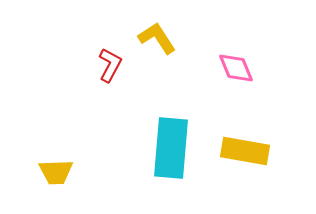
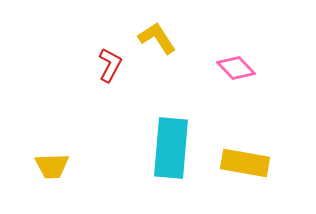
pink diamond: rotated 21 degrees counterclockwise
yellow rectangle: moved 12 px down
yellow trapezoid: moved 4 px left, 6 px up
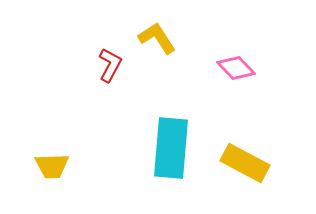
yellow rectangle: rotated 18 degrees clockwise
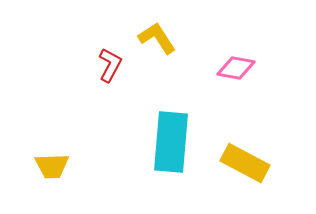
pink diamond: rotated 36 degrees counterclockwise
cyan rectangle: moved 6 px up
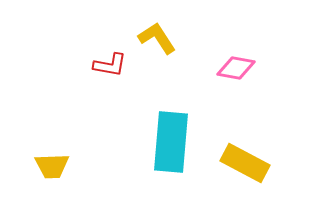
red L-shape: rotated 72 degrees clockwise
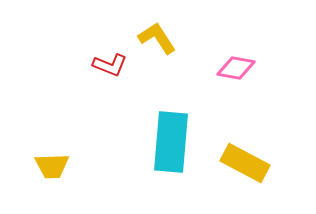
red L-shape: rotated 12 degrees clockwise
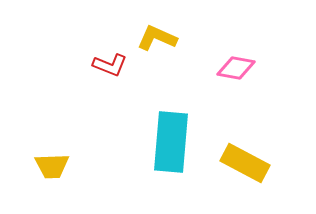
yellow L-shape: rotated 33 degrees counterclockwise
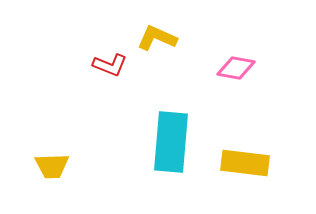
yellow rectangle: rotated 21 degrees counterclockwise
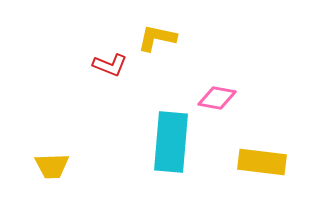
yellow L-shape: rotated 12 degrees counterclockwise
pink diamond: moved 19 px left, 30 px down
yellow rectangle: moved 17 px right, 1 px up
